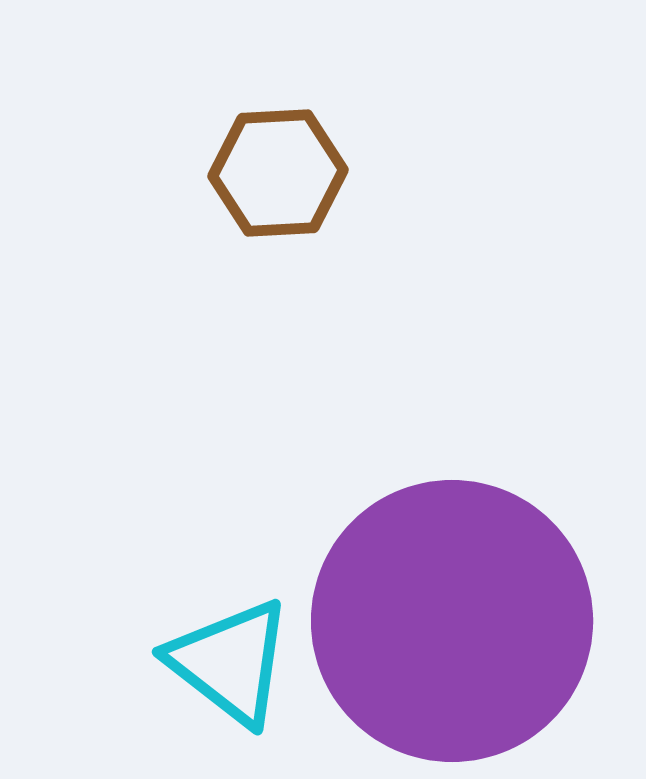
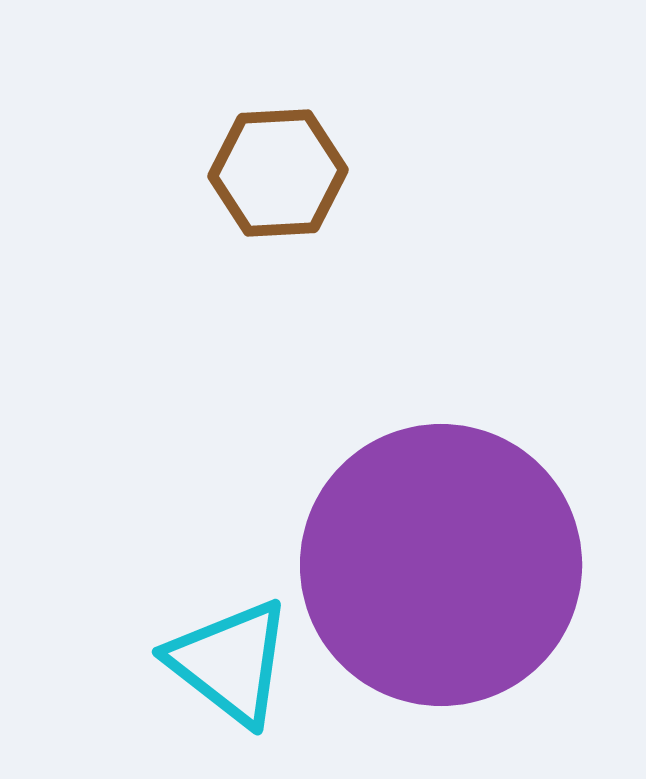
purple circle: moved 11 px left, 56 px up
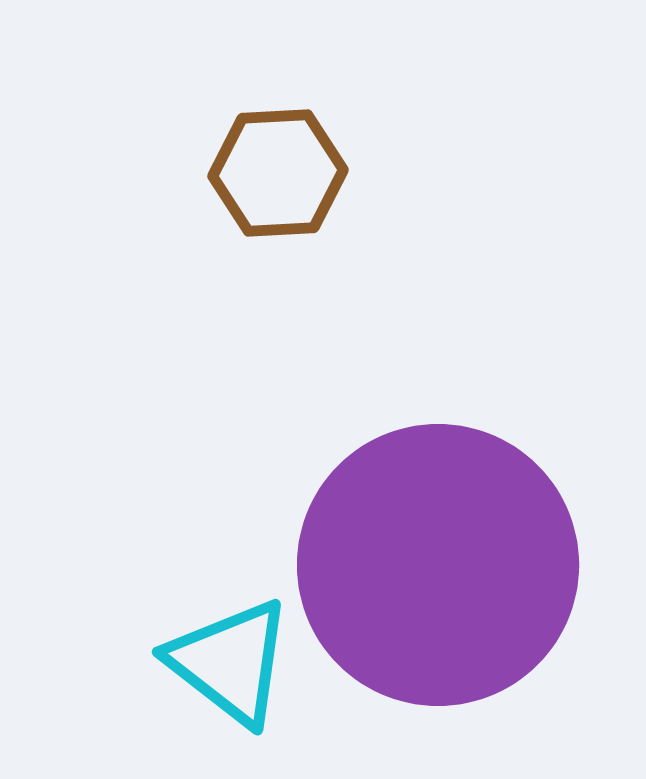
purple circle: moved 3 px left
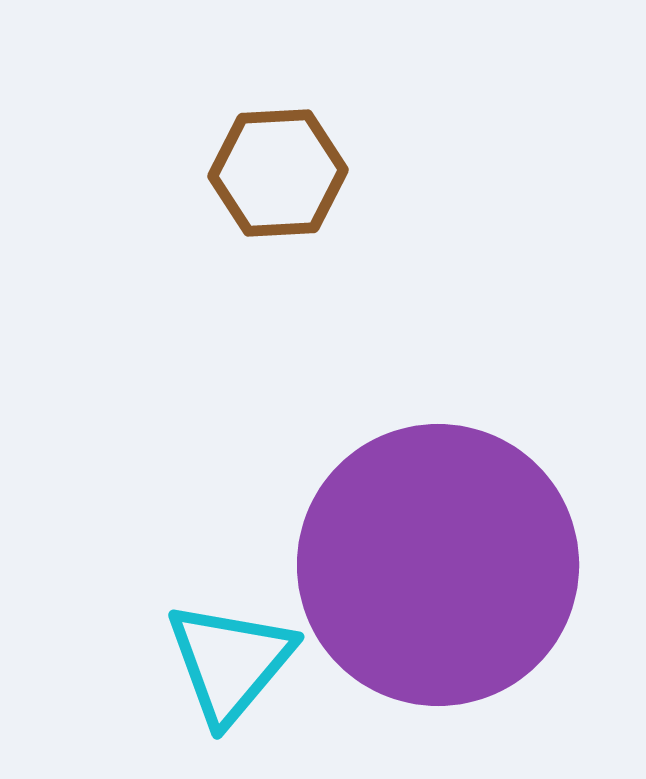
cyan triangle: rotated 32 degrees clockwise
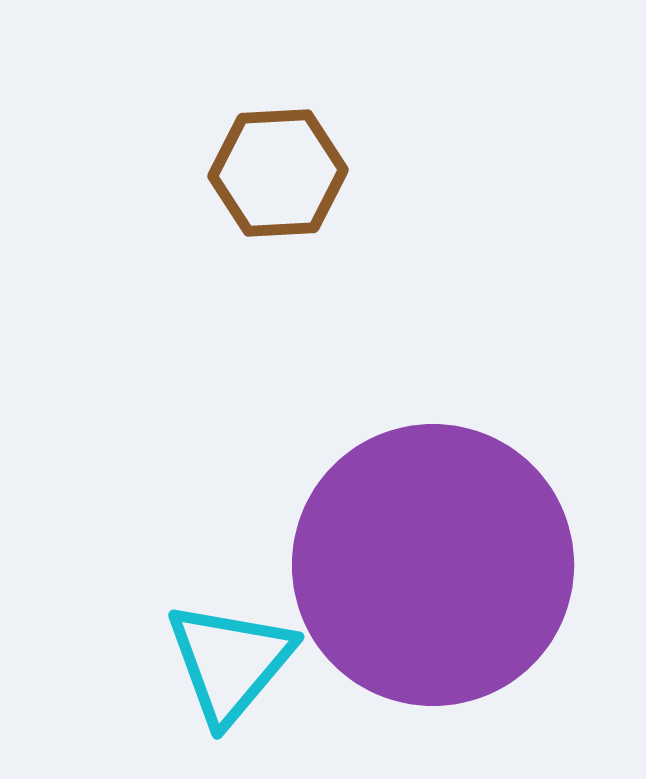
purple circle: moved 5 px left
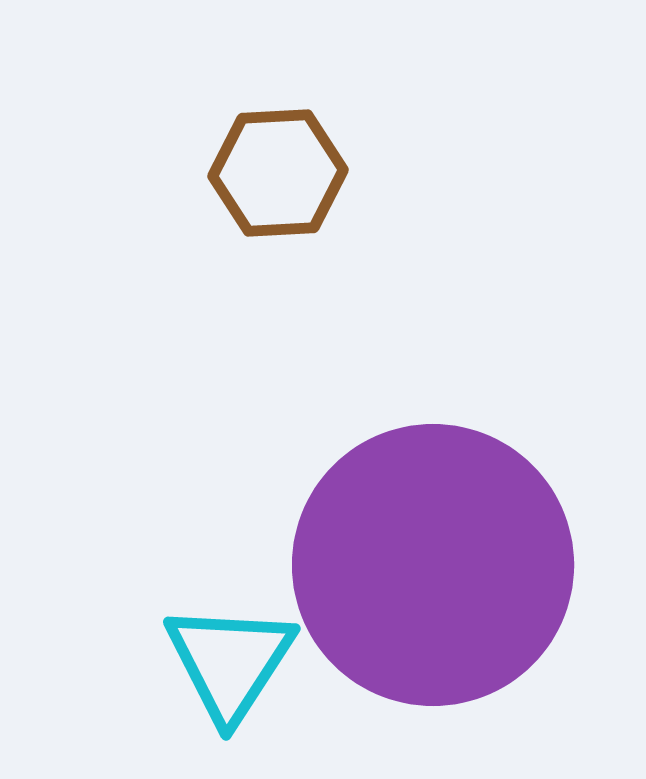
cyan triangle: rotated 7 degrees counterclockwise
